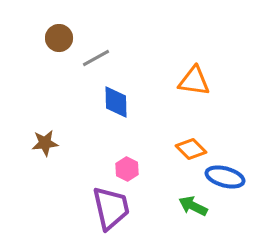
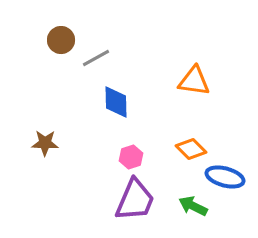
brown circle: moved 2 px right, 2 px down
brown star: rotated 8 degrees clockwise
pink hexagon: moved 4 px right, 12 px up; rotated 15 degrees clockwise
purple trapezoid: moved 24 px right, 8 px up; rotated 36 degrees clockwise
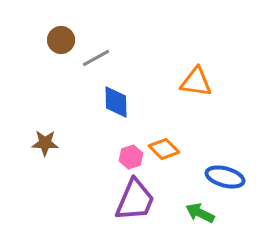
orange triangle: moved 2 px right, 1 px down
orange diamond: moved 27 px left
green arrow: moved 7 px right, 7 px down
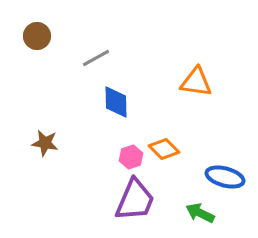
brown circle: moved 24 px left, 4 px up
brown star: rotated 8 degrees clockwise
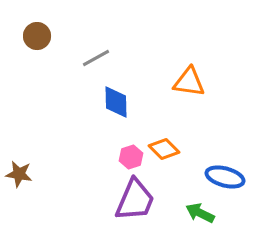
orange triangle: moved 7 px left
brown star: moved 26 px left, 31 px down
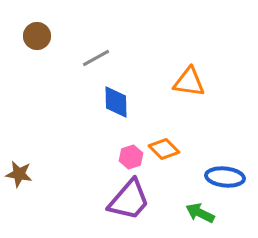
blue ellipse: rotated 9 degrees counterclockwise
purple trapezoid: moved 6 px left; rotated 18 degrees clockwise
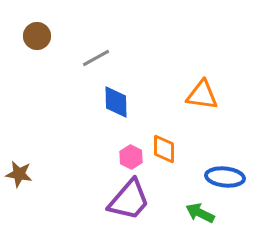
orange triangle: moved 13 px right, 13 px down
orange diamond: rotated 44 degrees clockwise
pink hexagon: rotated 15 degrees counterclockwise
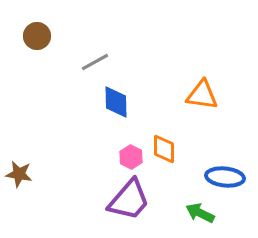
gray line: moved 1 px left, 4 px down
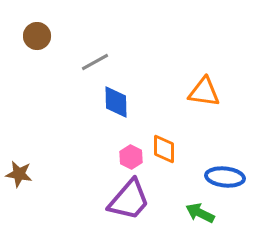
orange triangle: moved 2 px right, 3 px up
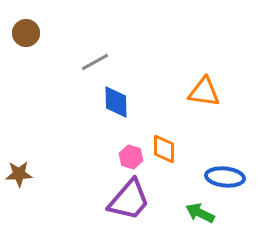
brown circle: moved 11 px left, 3 px up
pink hexagon: rotated 10 degrees counterclockwise
brown star: rotated 12 degrees counterclockwise
